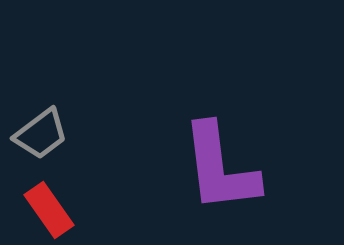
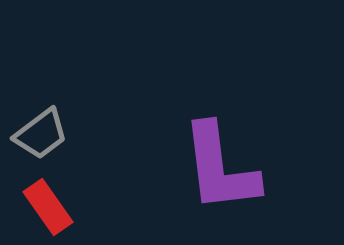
red rectangle: moved 1 px left, 3 px up
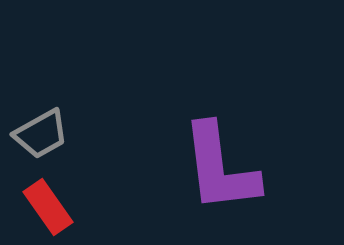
gray trapezoid: rotated 8 degrees clockwise
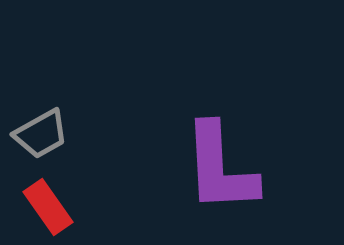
purple L-shape: rotated 4 degrees clockwise
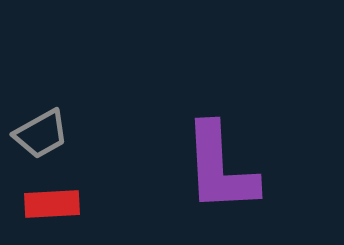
red rectangle: moved 4 px right, 3 px up; rotated 58 degrees counterclockwise
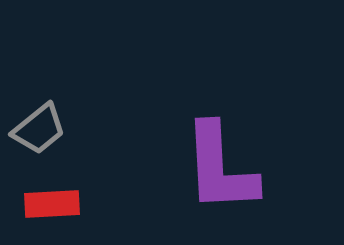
gray trapezoid: moved 2 px left, 5 px up; rotated 10 degrees counterclockwise
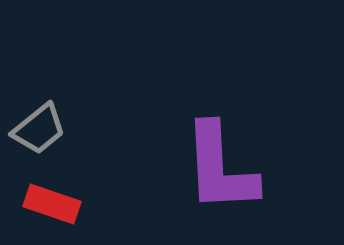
red rectangle: rotated 22 degrees clockwise
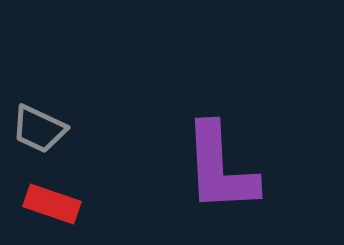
gray trapezoid: rotated 64 degrees clockwise
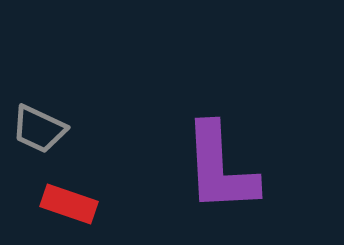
red rectangle: moved 17 px right
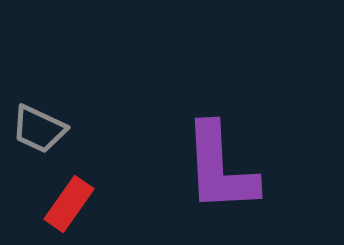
red rectangle: rotated 74 degrees counterclockwise
